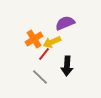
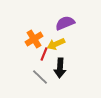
yellow arrow: moved 4 px right, 2 px down
red line: rotated 16 degrees counterclockwise
black arrow: moved 7 px left, 2 px down
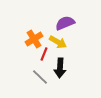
yellow arrow: moved 2 px right, 2 px up; rotated 126 degrees counterclockwise
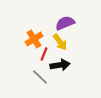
yellow arrow: moved 2 px right; rotated 24 degrees clockwise
black arrow: moved 3 px up; rotated 102 degrees counterclockwise
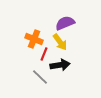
orange cross: rotated 36 degrees counterclockwise
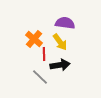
purple semicircle: rotated 30 degrees clockwise
orange cross: rotated 18 degrees clockwise
red line: rotated 24 degrees counterclockwise
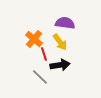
red line: rotated 16 degrees counterclockwise
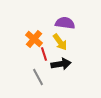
black arrow: moved 1 px right, 1 px up
gray line: moved 2 px left; rotated 18 degrees clockwise
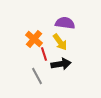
gray line: moved 1 px left, 1 px up
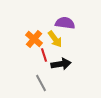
yellow arrow: moved 5 px left, 3 px up
red line: moved 1 px down
gray line: moved 4 px right, 7 px down
